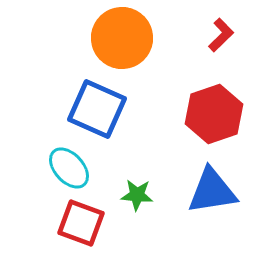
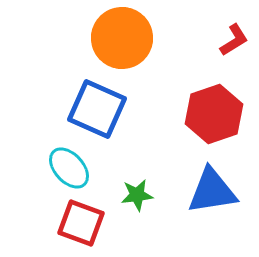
red L-shape: moved 13 px right, 5 px down; rotated 12 degrees clockwise
green star: rotated 12 degrees counterclockwise
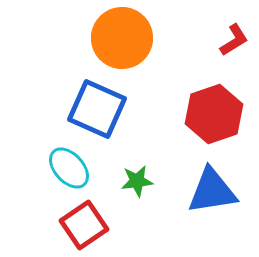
green star: moved 14 px up
red square: moved 3 px right, 2 px down; rotated 36 degrees clockwise
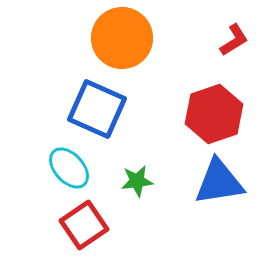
blue triangle: moved 7 px right, 9 px up
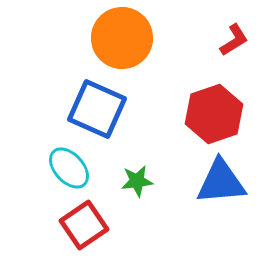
blue triangle: moved 2 px right; rotated 4 degrees clockwise
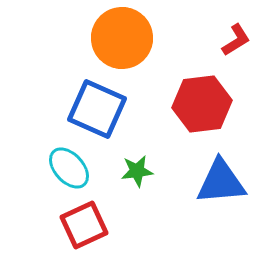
red L-shape: moved 2 px right
red hexagon: moved 12 px left, 10 px up; rotated 12 degrees clockwise
green star: moved 10 px up
red square: rotated 9 degrees clockwise
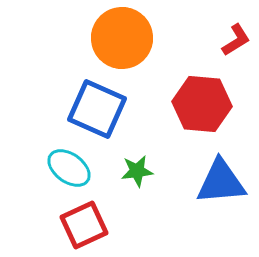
red hexagon: rotated 12 degrees clockwise
cyan ellipse: rotated 12 degrees counterclockwise
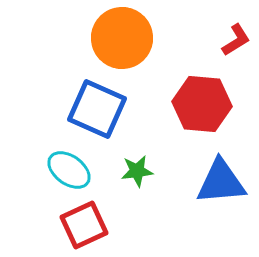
cyan ellipse: moved 2 px down
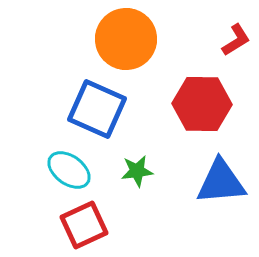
orange circle: moved 4 px right, 1 px down
red hexagon: rotated 4 degrees counterclockwise
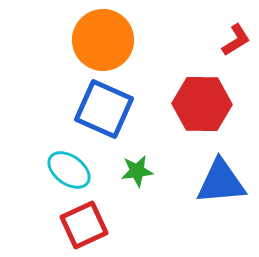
orange circle: moved 23 px left, 1 px down
blue square: moved 7 px right
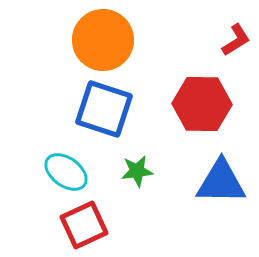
blue square: rotated 6 degrees counterclockwise
cyan ellipse: moved 3 px left, 2 px down
blue triangle: rotated 6 degrees clockwise
